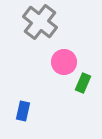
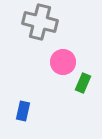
gray cross: rotated 24 degrees counterclockwise
pink circle: moved 1 px left
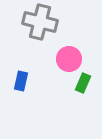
pink circle: moved 6 px right, 3 px up
blue rectangle: moved 2 px left, 30 px up
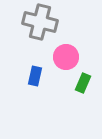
pink circle: moved 3 px left, 2 px up
blue rectangle: moved 14 px right, 5 px up
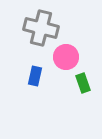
gray cross: moved 1 px right, 6 px down
green rectangle: rotated 42 degrees counterclockwise
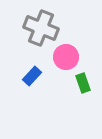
gray cross: rotated 8 degrees clockwise
blue rectangle: moved 3 px left; rotated 30 degrees clockwise
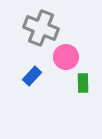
green rectangle: rotated 18 degrees clockwise
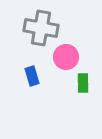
gray cross: rotated 12 degrees counterclockwise
blue rectangle: rotated 60 degrees counterclockwise
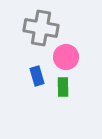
blue rectangle: moved 5 px right
green rectangle: moved 20 px left, 4 px down
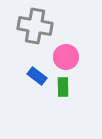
gray cross: moved 6 px left, 2 px up
blue rectangle: rotated 36 degrees counterclockwise
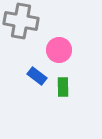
gray cross: moved 14 px left, 5 px up
pink circle: moved 7 px left, 7 px up
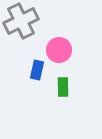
gray cross: rotated 36 degrees counterclockwise
blue rectangle: moved 6 px up; rotated 66 degrees clockwise
